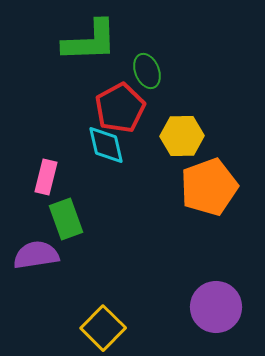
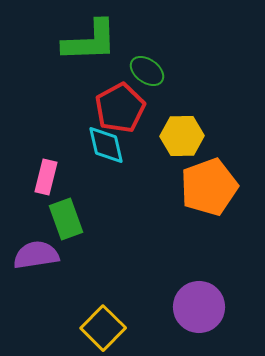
green ellipse: rotated 32 degrees counterclockwise
purple circle: moved 17 px left
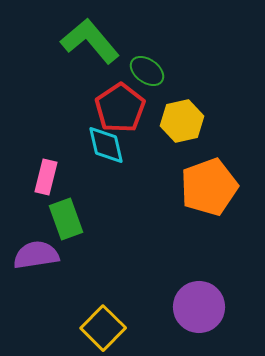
green L-shape: rotated 128 degrees counterclockwise
red pentagon: rotated 6 degrees counterclockwise
yellow hexagon: moved 15 px up; rotated 12 degrees counterclockwise
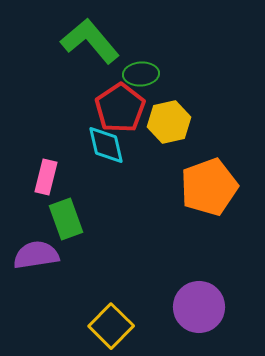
green ellipse: moved 6 px left, 3 px down; rotated 40 degrees counterclockwise
yellow hexagon: moved 13 px left, 1 px down
yellow square: moved 8 px right, 2 px up
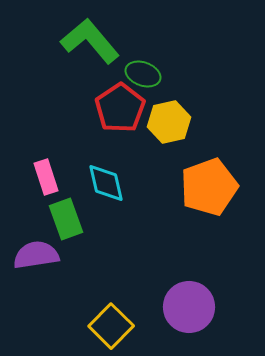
green ellipse: moved 2 px right; rotated 24 degrees clockwise
cyan diamond: moved 38 px down
pink rectangle: rotated 32 degrees counterclockwise
purple circle: moved 10 px left
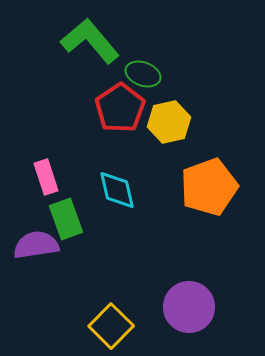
cyan diamond: moved 11 px right, 7 px down
purple semicircle: moved 10 px up
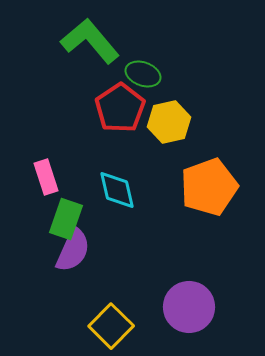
green rectangle: rotated 39 degrees clockwise
purple semicircle: moved 37 px right, 5 px down; rotated 123 degrees clockwise
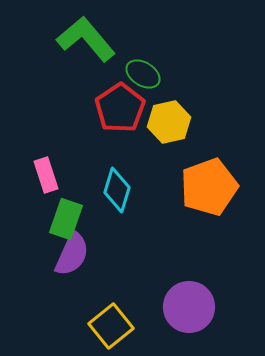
green L-shape: moved 4 px left, 2 px up
green ellipse: rotated 12 degrees clockwise
pink rectangle: moved 2 px up
cyan diamond: rotated 30 degrees clockwise
purple semicircle: moved 1 px left, 4 px down
yellow square: rotated 6 degrees clockwise
